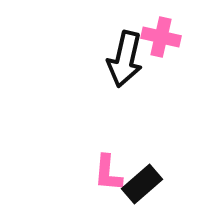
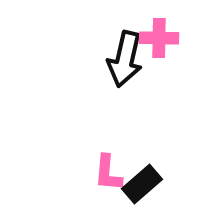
pink cross: moved 2 px left, 1 px down; rotated 12 degrees counterclockwise
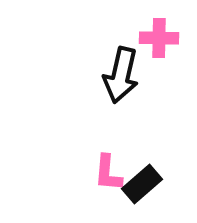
black arrow: moved 4 px left, 16 px down
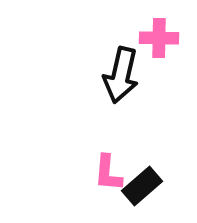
black rectangle: moved 2 px down
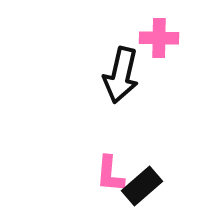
pink L-shape: moved 2 px right, 1 px down
